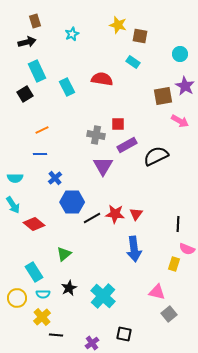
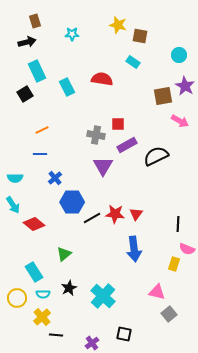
cyan star at (72, 34): rotated 24 degrees clockwise
cyan circle at (180, 54): moved 1 px left, 1 px down
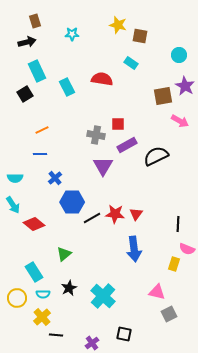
cyan rectangle at (133, 62): moved 2 px left, 1 px down
gray square at (169, 314): rotated 14 degrees clockwise
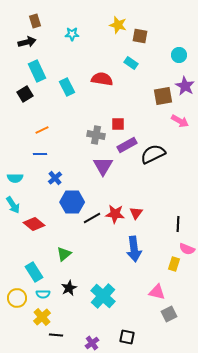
black semicircle at (156, 156): moved 3 px left, 2 px up
red triangle at (136, 214): moved 1 px up
black square at (124, 334): moved 3 px right, 3 px down
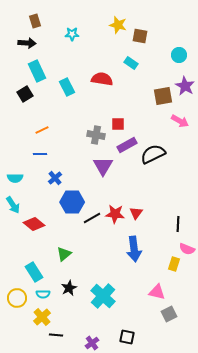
black arrow at (27, 42): moved 1 px down; rotated 18 degrees clockwise
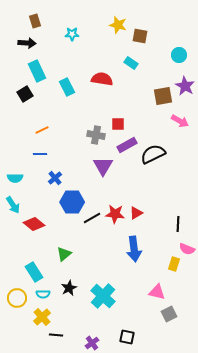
red triangle at (136, 213): rotated 24 degrees clockwise
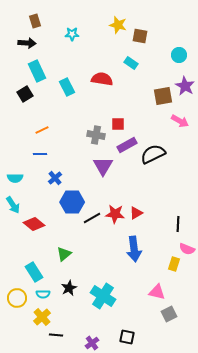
cyan cross at (103, 296): rotated 10 degrees counterclockwise
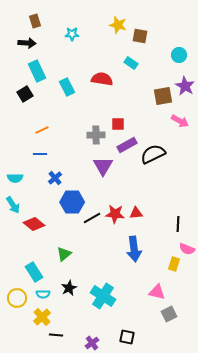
gray cross at (96, 135): rotated 12 degrees counterclockwise
red triangle at (136, 213): rotated 24 degrees clockwise
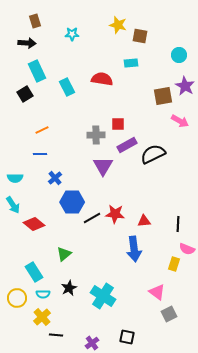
cyan rectangle at (131, 63): rotated 40 degrees counterclockwise
red triangle at (136, 213): moved 8 px right, 8 px down
pink triangle at (157, 292): rotated 24 degrees clockwise
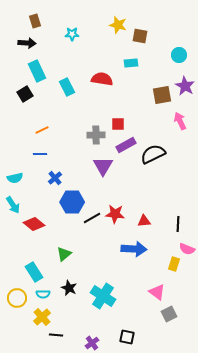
brown square at (163, 96): moved 1 px left, 1 px up
pink arrow at (180, 121): rotated 144 degrees counterclockwise
purple rectangle at (127, 145): moved 1 px left
cyan semicircle at (15, 178): rotated 14 degrees counterclockwise
blue arrow at (134, 249): rotated 80 degrees counterclockwise
black star at (69, 288): rotated 21 degrees counterclockwise
